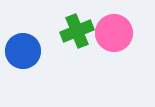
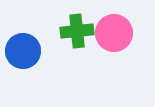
green cross: rotated 16 degrees clockwise
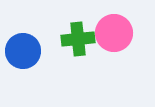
green cross: moved 1 px right, 8 px down
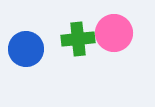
blue circle: moved 3 px right, 2 px up
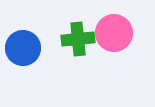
blue circle: moved 3 px left, 1 px up
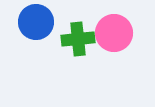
blue circle: moved 13 px right, 26 px up
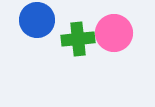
blue circle: moved 1 px right, 2 px up
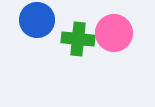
green cross: rotated 12 degrees clockwise
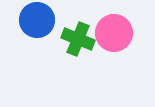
green cross: rotated 16 degrees clockwise
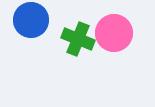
blue circle: moved 6 px left
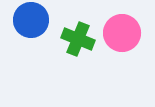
pink circle: moved 8 px right
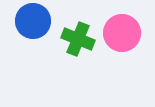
blue circle: moved 2 px right, 1 px down
